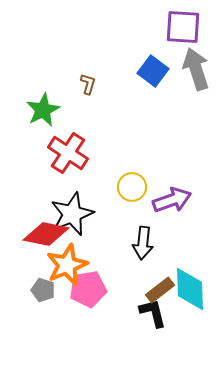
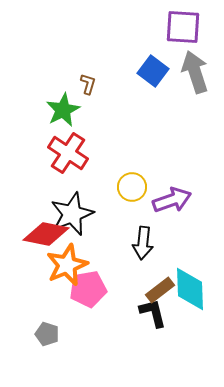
gray arrow: moved 1 px left, 3 px down
green star: moved 20 px right
gray pentagon: moved 4 px right, 44 px down
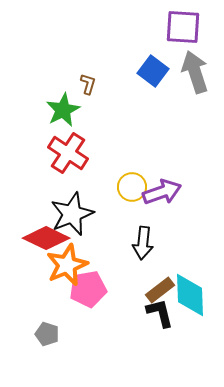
purple arrow: moved 10 px left, 8 px up
red diamond: moved 4 px down; rotated 15 degrees clockwise
cyan diamond: moved 6 px down
black L-shape: moved 7 px right
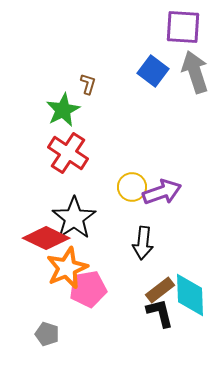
black star: moved 2 px right, 4 px down; rotated 12 degrees counterclockwise
orange star: moved 3 px down
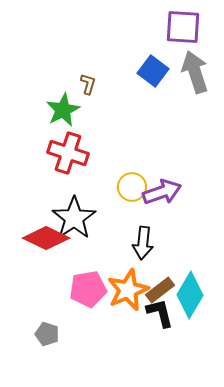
red cross: rotated 15 degrees counterclockwise
orange star: moved 61 px right, 22 px down
cyan diamond: rotated 33 degrees clockwise
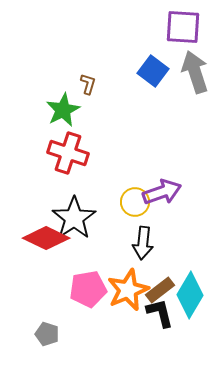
yellow circle: moved 3 px right, 15 px down
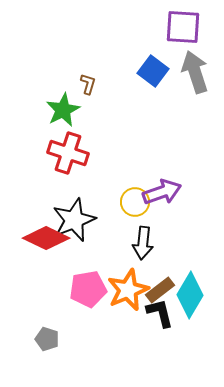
black star: moved 2 px down; rotated 12 degrees clockwise
gray pentagon: moved 5 px down
